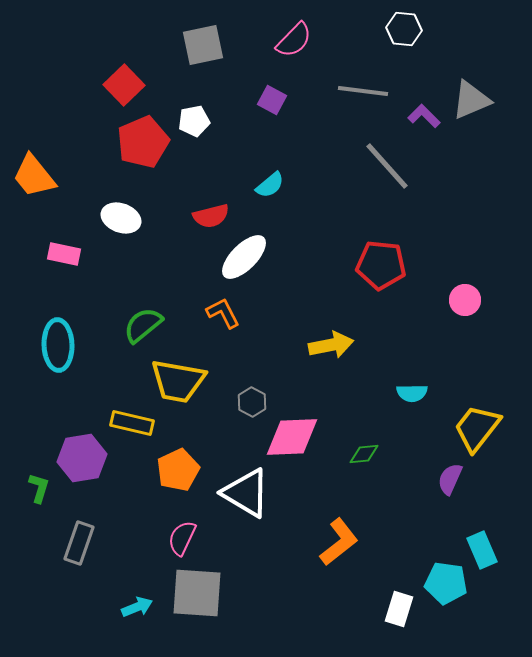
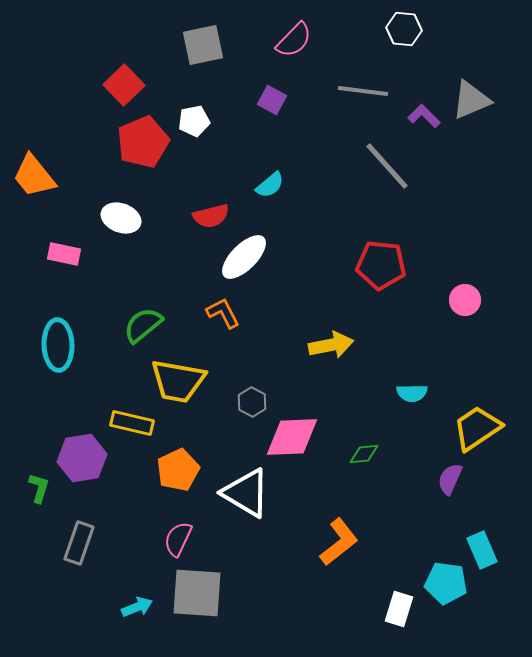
yellow trapezoid at (477, 428): rotated 18 degrees clockwise
pink semicircle at (182, 538): moved 4 px left, 1 px down
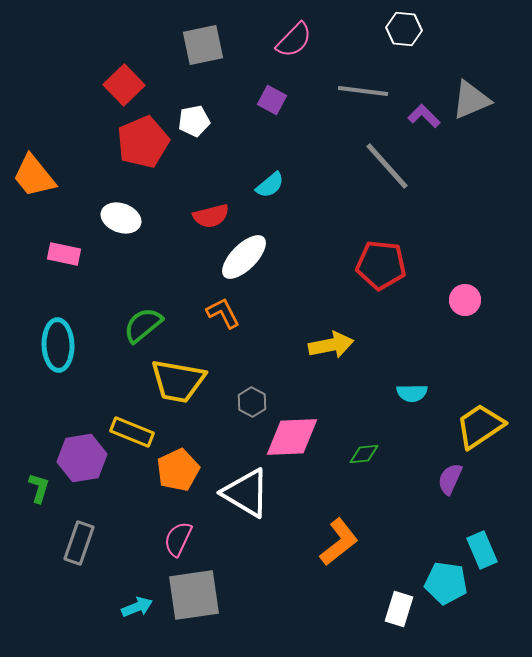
yellow rectangle at (132, 423): moved 9 px down; rotated 9 degrees clockwise
yellow trapezoid at (477, 428): moved 3 px right, 2 px up
gray square at (197, 593): moved 3 px left, 2 px down; rotated 12 degrees counterclockwise
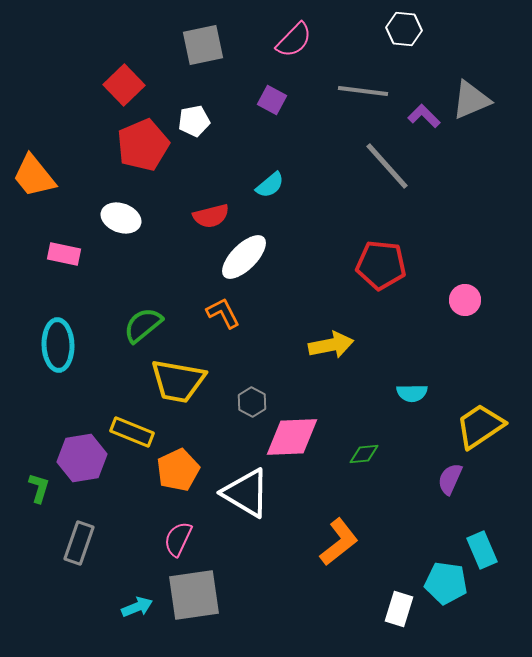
red pentagon at (143, 142): moved 3 px down
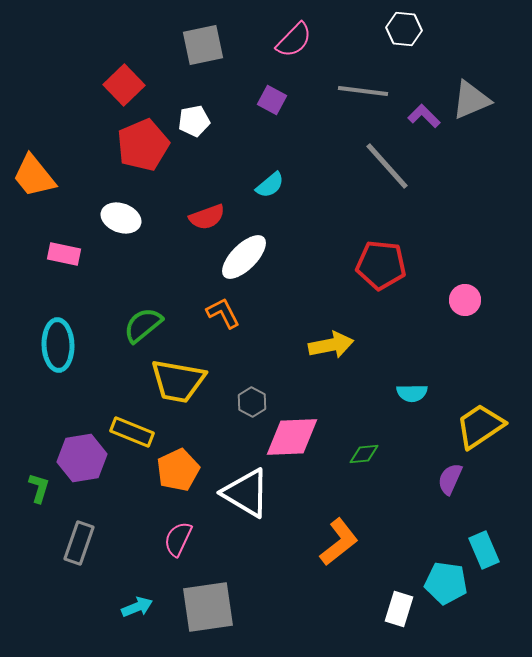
red semicircle at (211, 216): moved 4 px left, 1 px down; rotated 6 degrees counterclockwise
cyan rectangle at (482, 550): moved 2 px right
gray square at (194, 595): moved 14 px right, 12 px down
